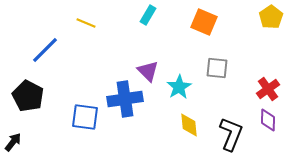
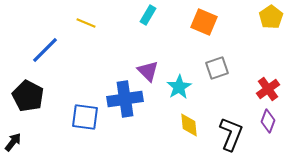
gray square: rotated 25 degrees counterclockwise
purple diamond: moved 1 px down; rotated 20 degrees clockwise
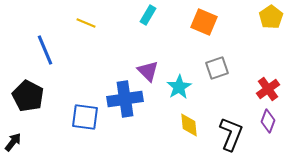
blue line: rotated 68 degrees counterclockwise
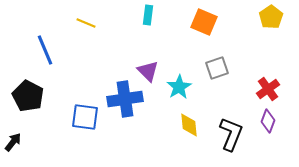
cyan rectangle: rotated 24 degrees counterclockwise
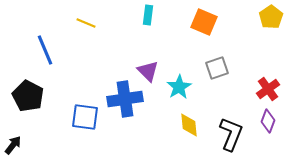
black arrow: moved 3 px down
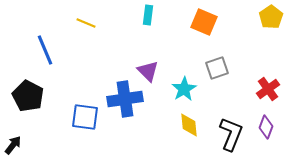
cyan star: moved 5 px right, 2 px down
purple diamond: moved 2 px left, 6 px down
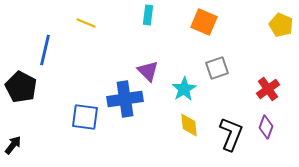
yellow pentagon: moved 10 px right, 8 px down; rotated 15 degrees counterclockwise
blue line: rotated 36 degrees clockwise
black pentagon: moved 7 px left, 9 px up
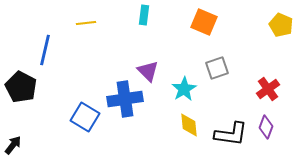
cyan rectangle: moved 4 px left
yellow line: rotated 30 degrees counterclockwise
blue square: rotated 24 degrees clockwise
black L-shape: rotated 76 degrees clockwise
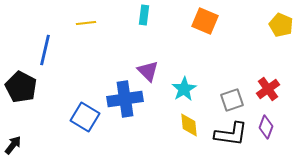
orange square: moved 1 px right, 1 px up
gray square: moved 15 px right, 32 px down
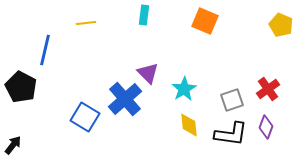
purple triangle: moved 2 px down
blue cross: rotated 32 degrees counterclockwise
